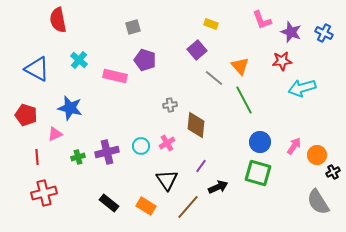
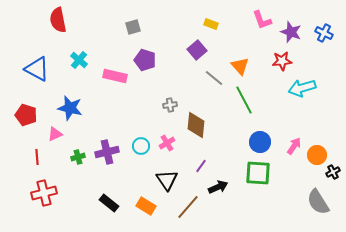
green square: rotated 12 degrees counterclockwise
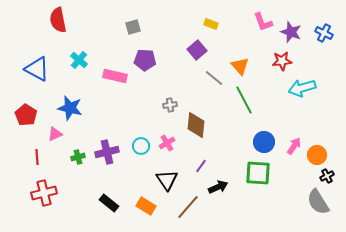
pink L-shape: moved 1 px right, 2 px down
purple pentagon: rotated 15 degrees counterclockwise
red pentagon: rotated 15 degrees clockwise
blue circle: moved 4 px right
black cross: moved 6 px left, 4 px down
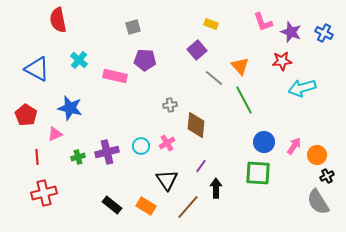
black arrow: moved 2 px left, 1 px down; rotated 66 degrees counterclockwise
black rectangle: moved 3 px right, 2 px down
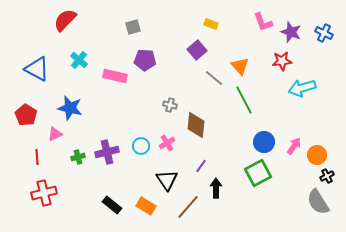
red semicircle: moved 7 px right; rotated 55 degrees clockwise
gray cross: rotated 24 degrees clockwise
green square: rotated 32 degrees counterclockwise
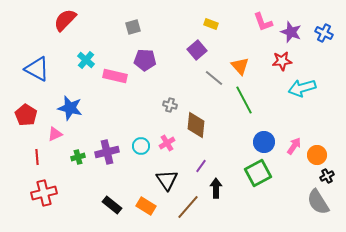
cyan cross: moved 7 px right
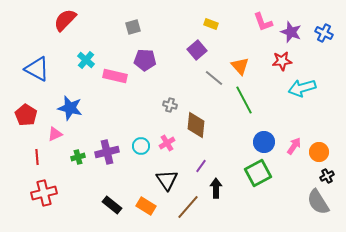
orange circle: moved 2 px right, 3 px up
